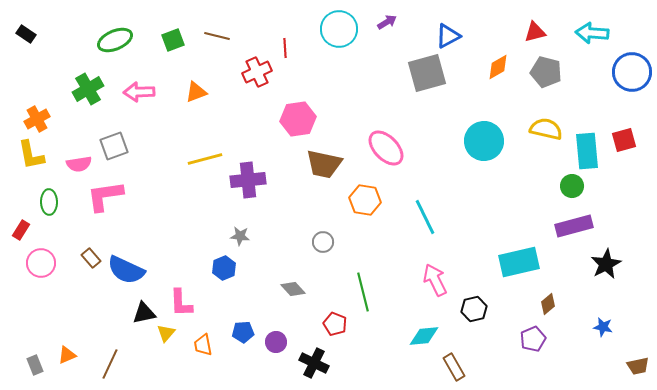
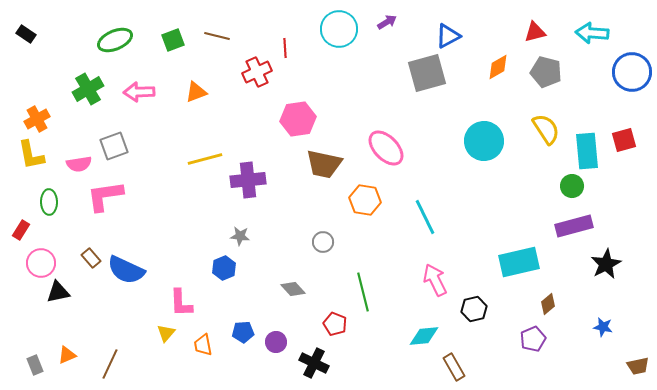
yellow semicircle at (546, 129): rotated 44 degrees clockwise
black triangle at (144, 313): moved 86 px left, 21 px up
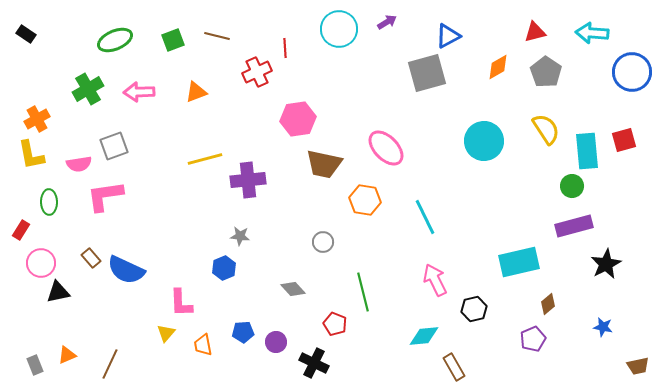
gray pentagon at (546, 72): rotated 20 degrees clockwise
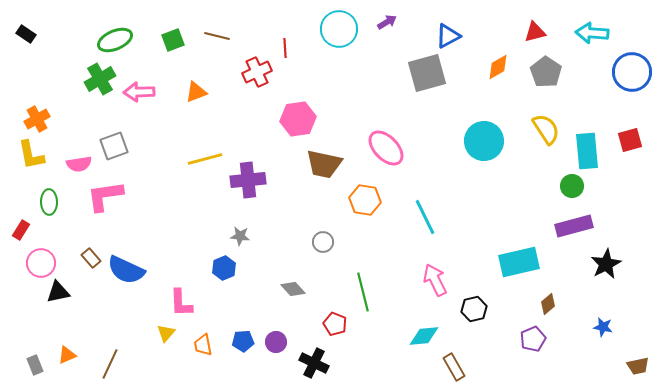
green cross at (88, 89): moved 12 px right, 10 px up
red square at (624, 140): moved 6 px right
blue pentagon at (243, 332): moved 9 px down
